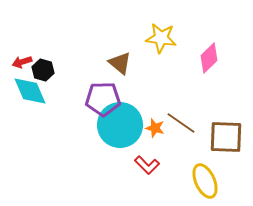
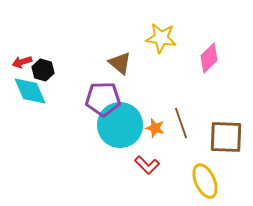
brown line: rotated 36 degrees clockwise
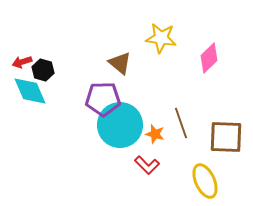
orange star: moved 6 px down
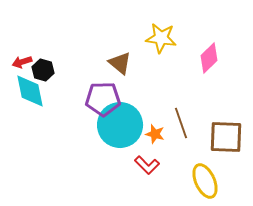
cyan diamond: rotated 12 degrees clockwise
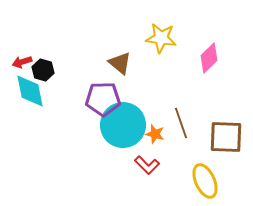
cyan circle: moved 3 px right
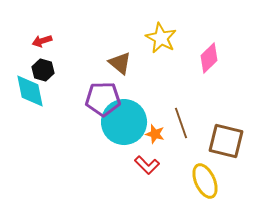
yellow star: rotated 20 degrees clockwise
red arrow: moved 20 px right, 21 px up
cyan circle: moved 1 px right, 3 px up
brown square: moved 4 px down; rotated 12 degrees clockwise
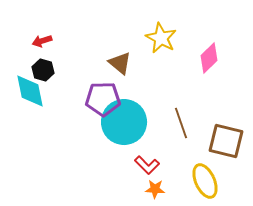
orange star: moved 55 px down; rotated 12 degrees counterclockwise
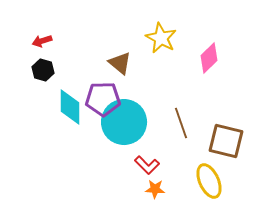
cyan diamond: moved 40 px right, 16 px down; rotated 12 degrees clockwise
yellow ellipse: moved 4 px right
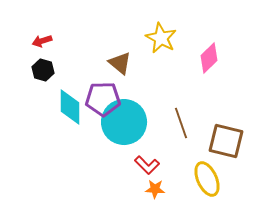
yellow ellipse: moved 2 px left, 2 px up
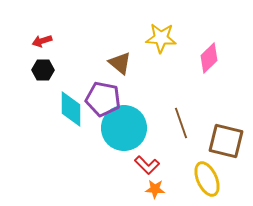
yellow star: rotated 24 degrees counterclockwise
black hexagon: rotated 15 degrees counterclockwise
purple pentagon: rotated 12 degrees clockwise
cyan diamond: moved 1 px right, 2 px down
cyan circle: moved 6 px down
